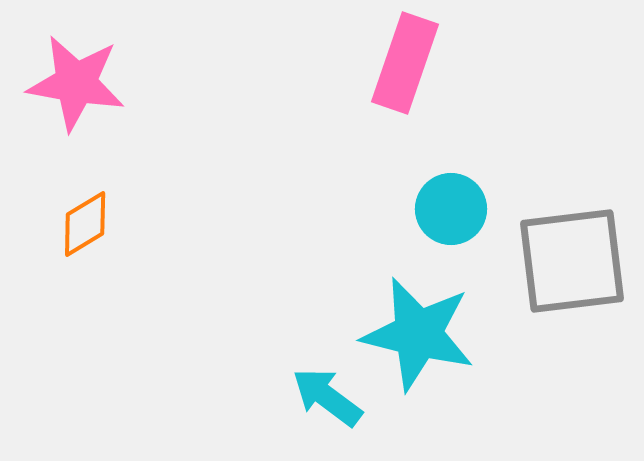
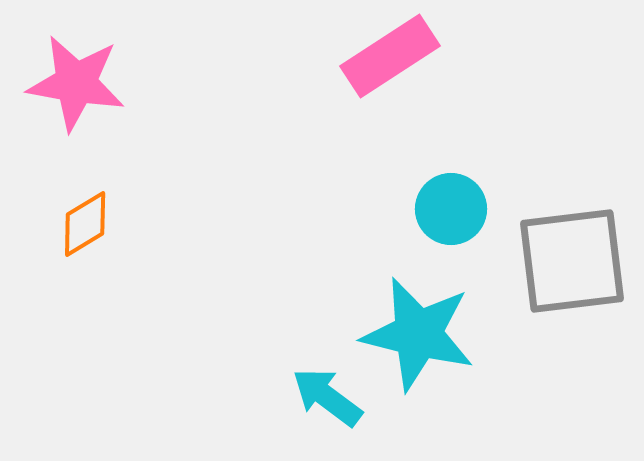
pink rectangle: moved 15 px left, 7 px up; rotated 38 degrees clockwise
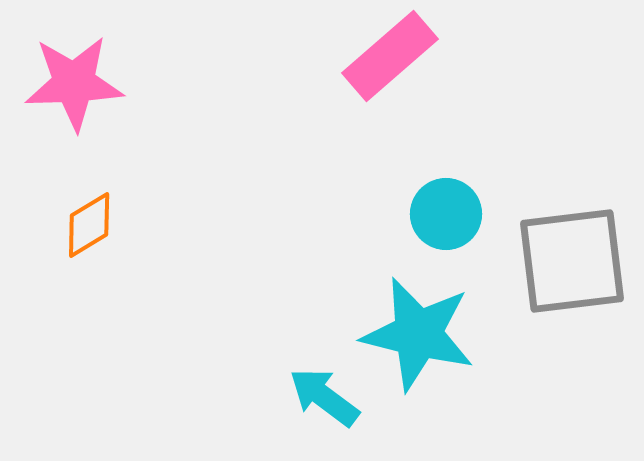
pink rectangle: rotated 8 degrees counterclockwise
pink star: moved 2 px left; rotated 12 degrees counterclockwise
cyan circle: moved 5 px left, 5 px down
orange diamond: moved 4 px right, 1 px down
cyan arrow: moved 3 px left
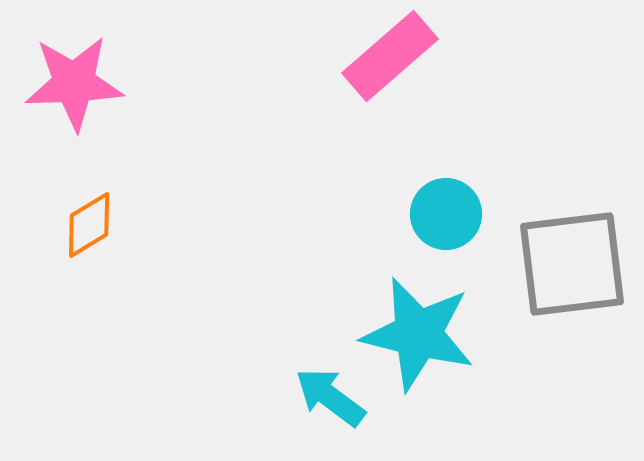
gray square: moved 3 px down
cyan arrow: moved 6 px right
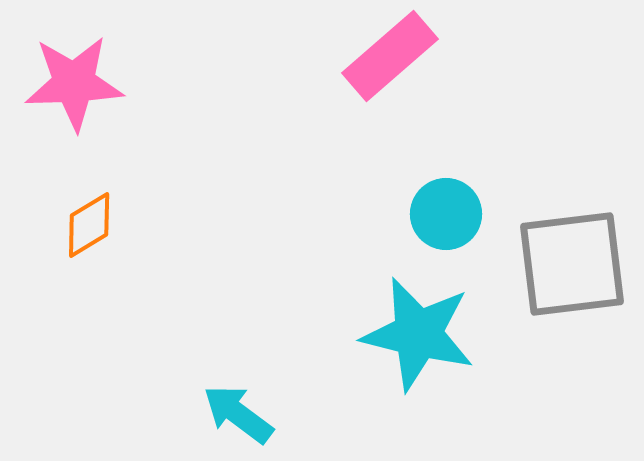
cyan arrow: moved 92 px left, 17 px down
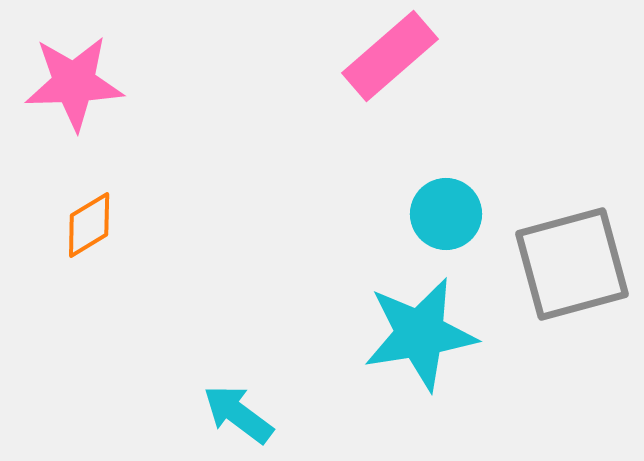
gray square: rotated 8 degrees counterclockwise
cyan star: moved 2 px right; rotated 23 degrees counterclockwise
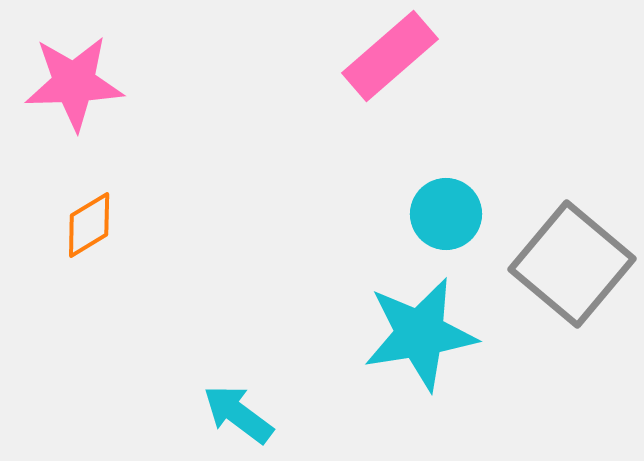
gray square: rotated 35 degrees counterclockwise
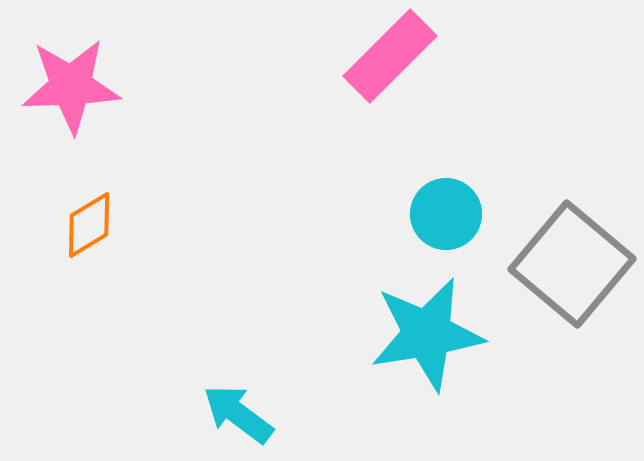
pink rectangle: rotated 4 degrees counterclockwise
pink star: moved 3 px left, 3 px down
cyan star: moved 7 px right
